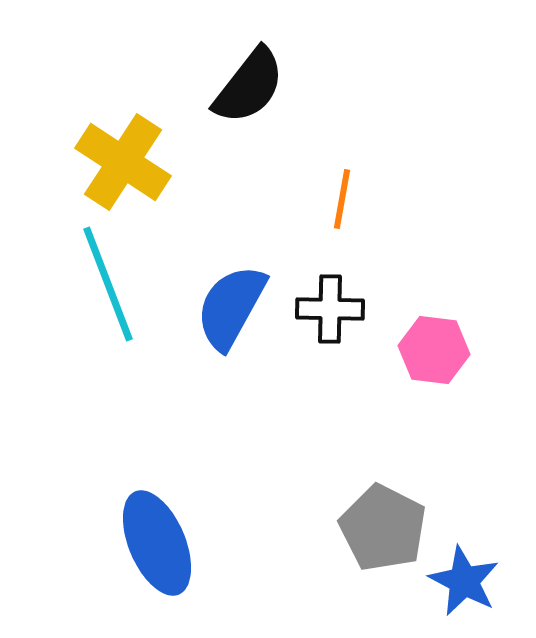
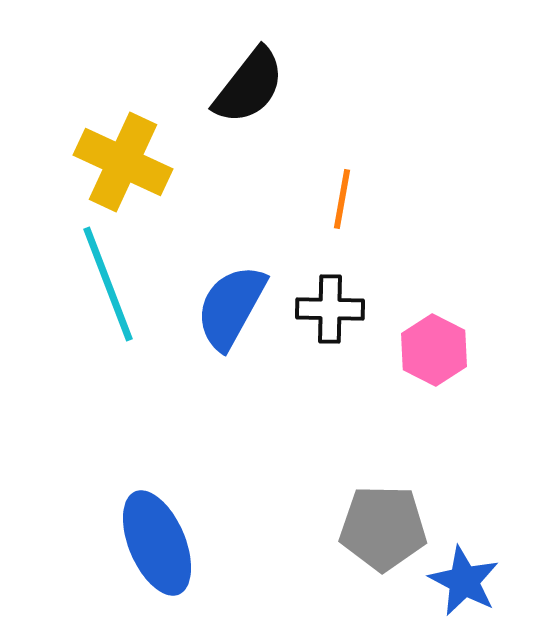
yellow cross: rotated 8 degrees counterclockwise
pink hexagon: rotated 20 degrees clockwise
gray pentagon: rotated 26 degrees counterclockwise
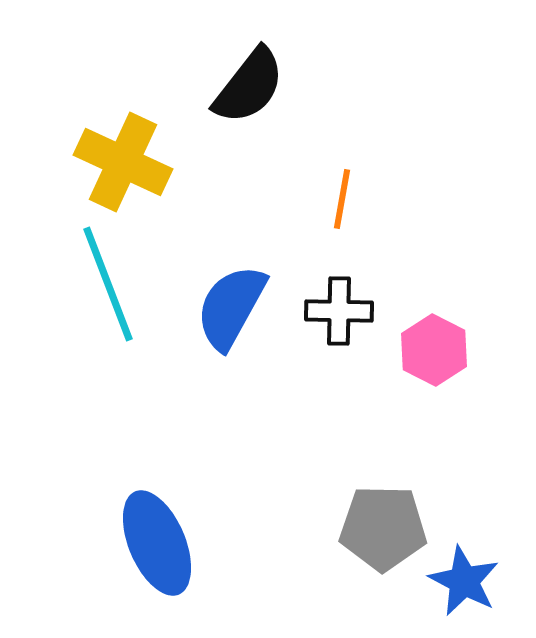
black cross: moved 9 px right, 2 px down
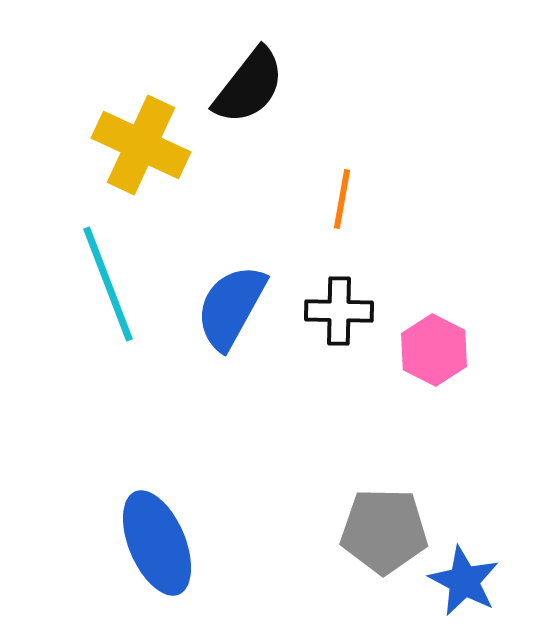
yellow cross: moved 18 px right, 17 px up
gray pentagon: moved 1 px right, 3 px down
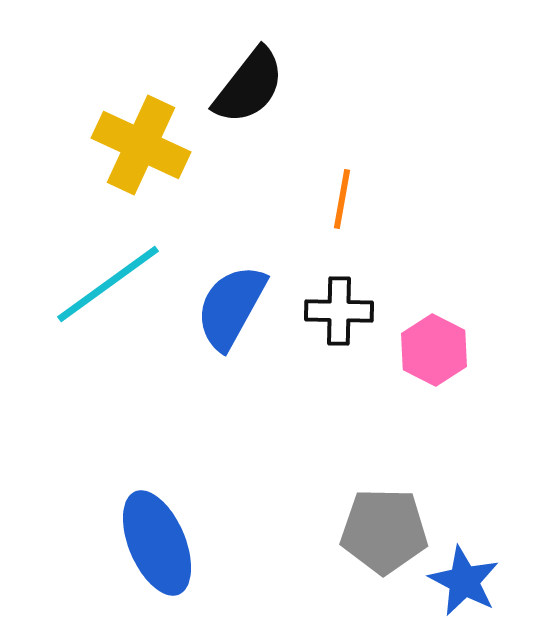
cyan line: rotated 75 degrees clockwise
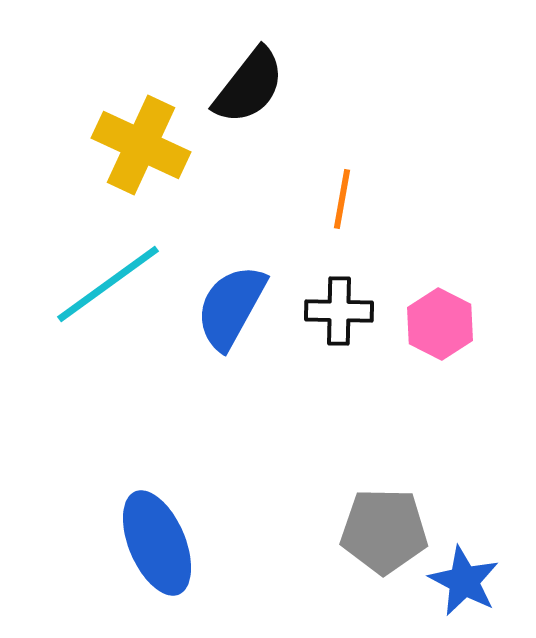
pink hexagon: moved 6 px right, 26 px up
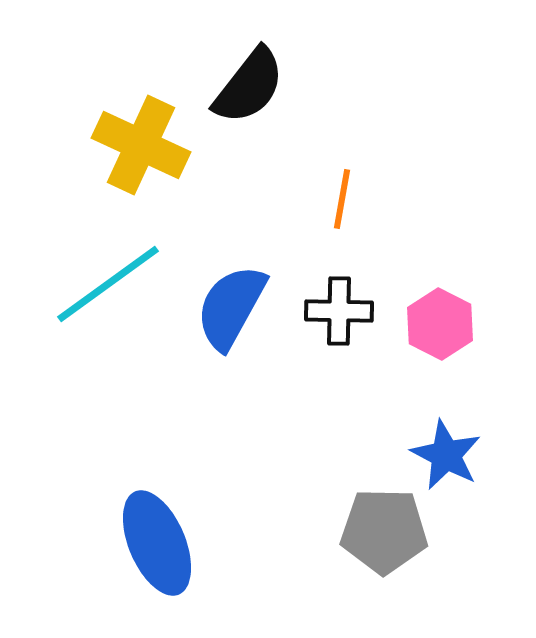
blue star: moved 18 px left, 126 px up
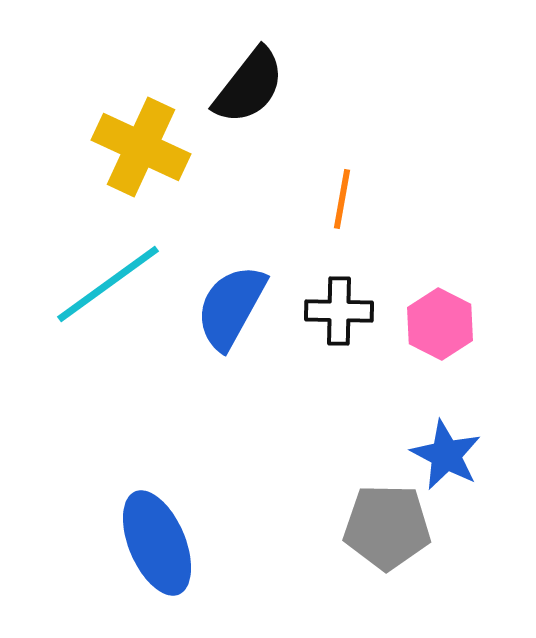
yellow cross: moved 2 px down
gray pentagon: moved 3 px right, 4 px up
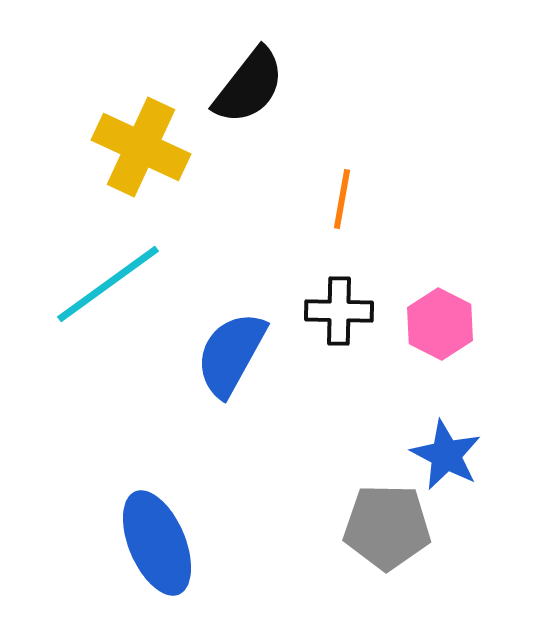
blue semicircle: moved 47 px down
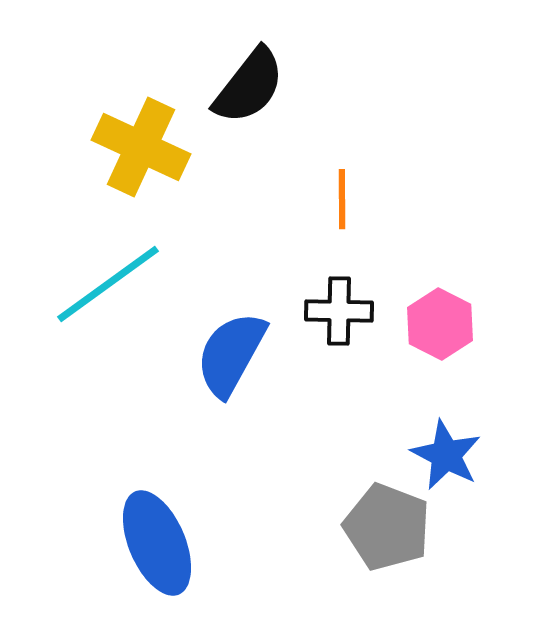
orange line: rotated 10 degrees counterclockwise
gray pentagon: rotated 20 degrees clockwise
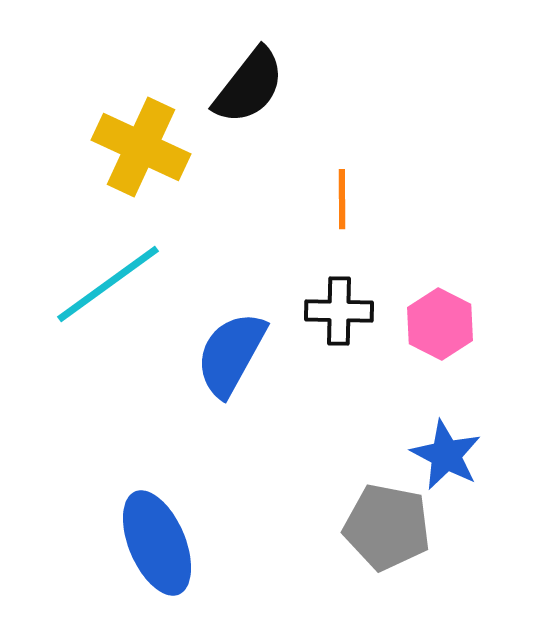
gray pentagon: rotated 10 degrees counterclockwise
